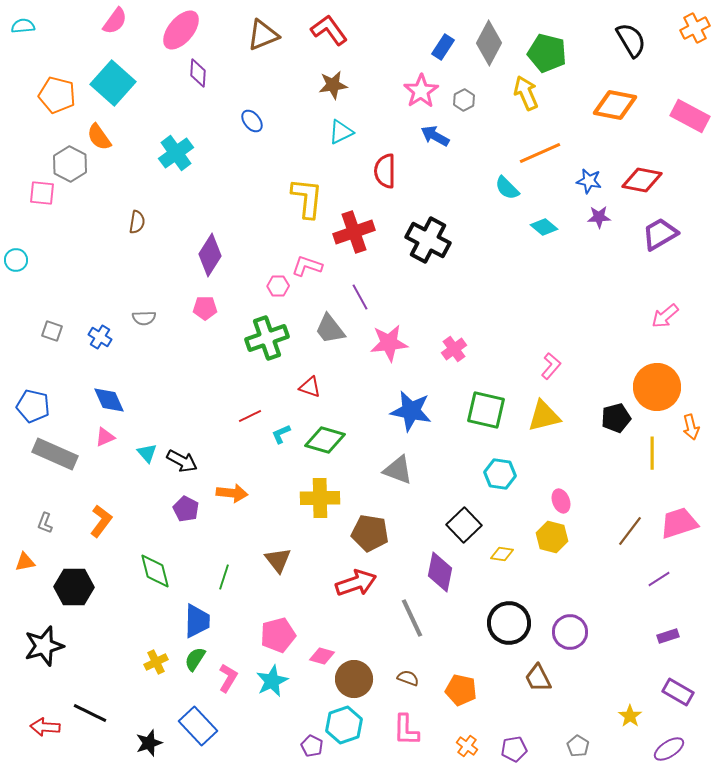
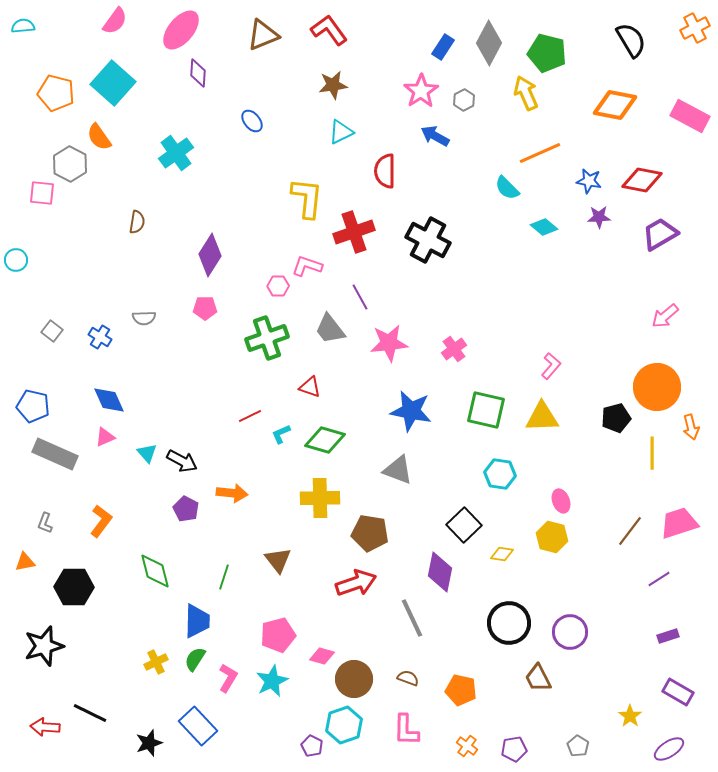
orange pentagon at (57, 95): moved 1 px left, 2 px up
gray square at (52, 331): rotated 20 degrees clockwise
yellow triangle at (544, 416): moved 2 px left, 1 px down; rotated 12 degrees clockwise
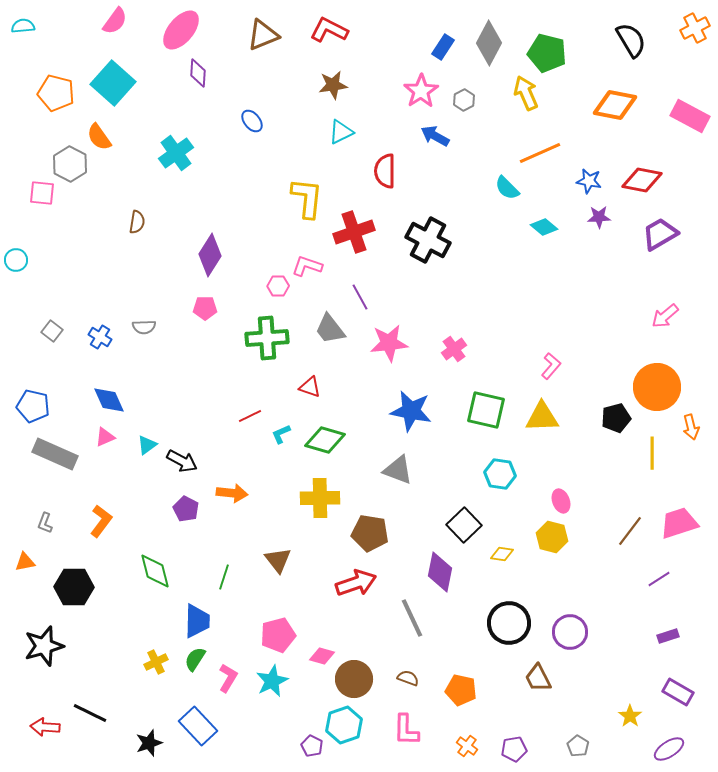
red L-shape at (329, 30): rotated 27 degrees counterclockwise
gray semicircle at (144, 318): moved 9 px down
green cross at (267, 338): rotated 15 degrees clockwise
cyan triangle at (147, 453): moved 8 px up; rotated 35 degrees clockwise
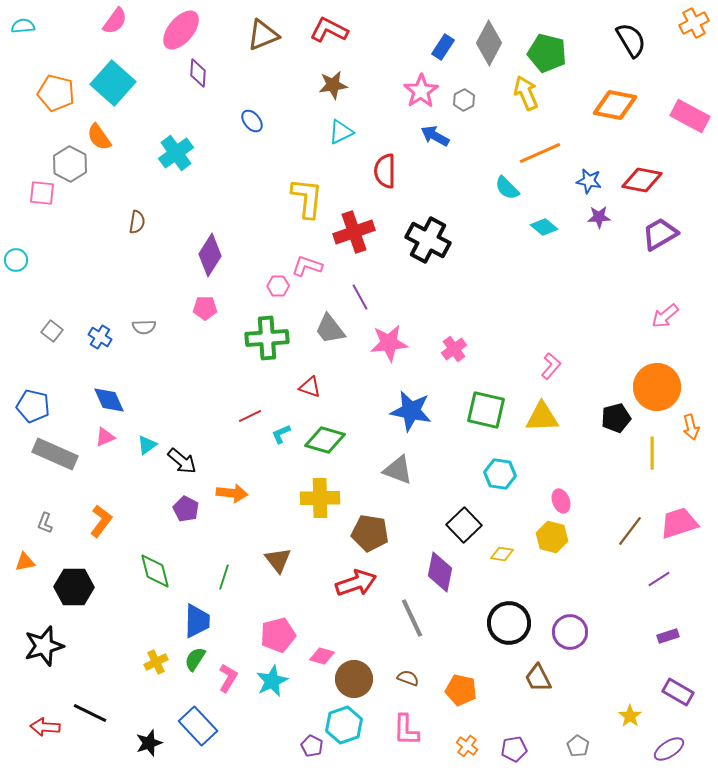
orange cross at (695, 28): moved 1 px left, 5 px up
black arrow at (182, 461): rotated 12 degrees clockwise
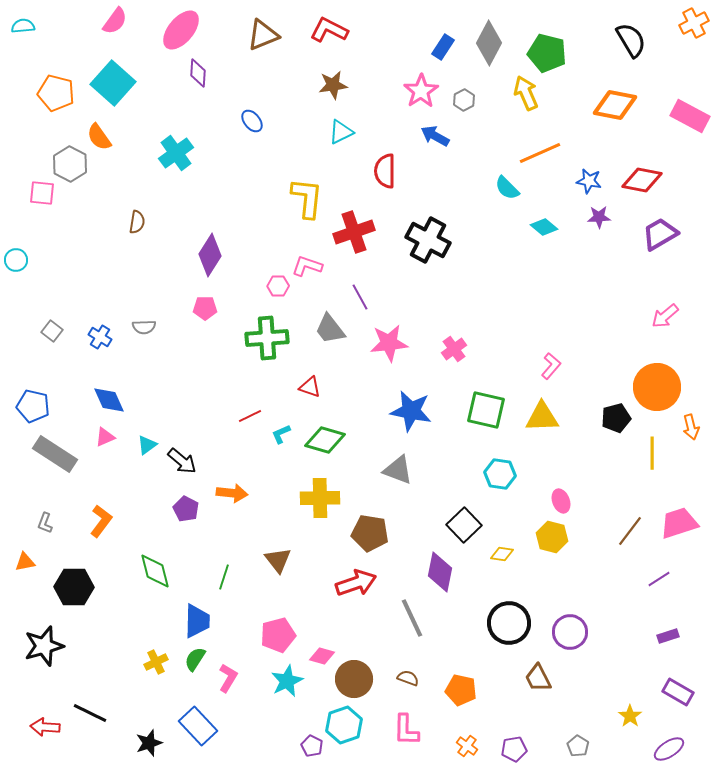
gray rectangle at (55, 454): rotated 9 degrees clockwise
cyan star at (272, 681): moved 15 px right
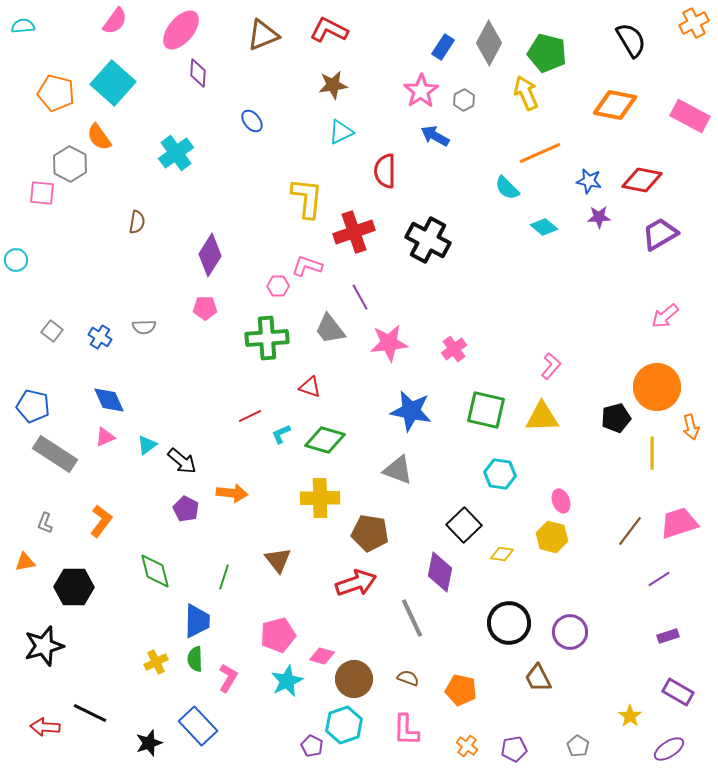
green semicircle at (195, 659): rotated 35 degrees counterclockwise
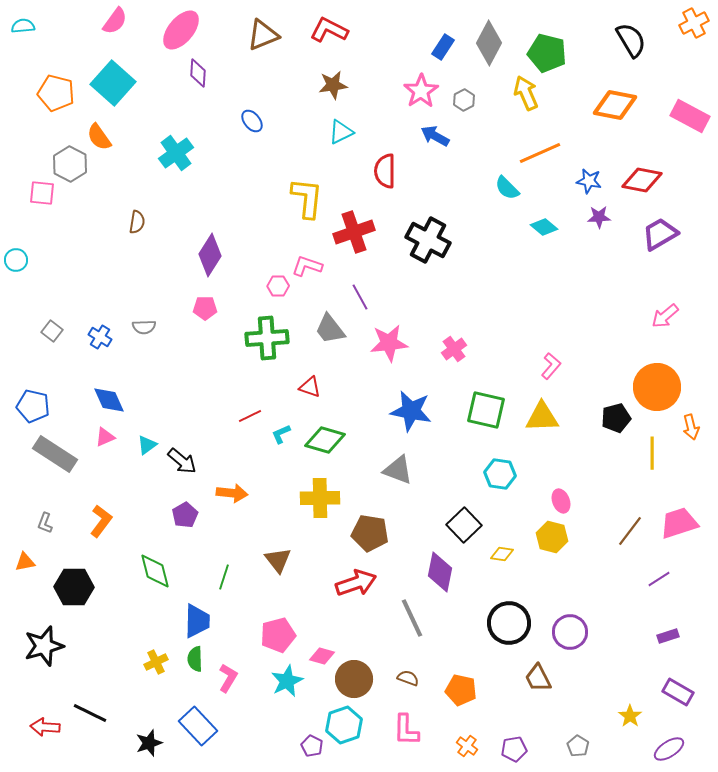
purple pentagon at (186, 509): moved 1 px left, 6 px down; rotated 15 degrees clockwise
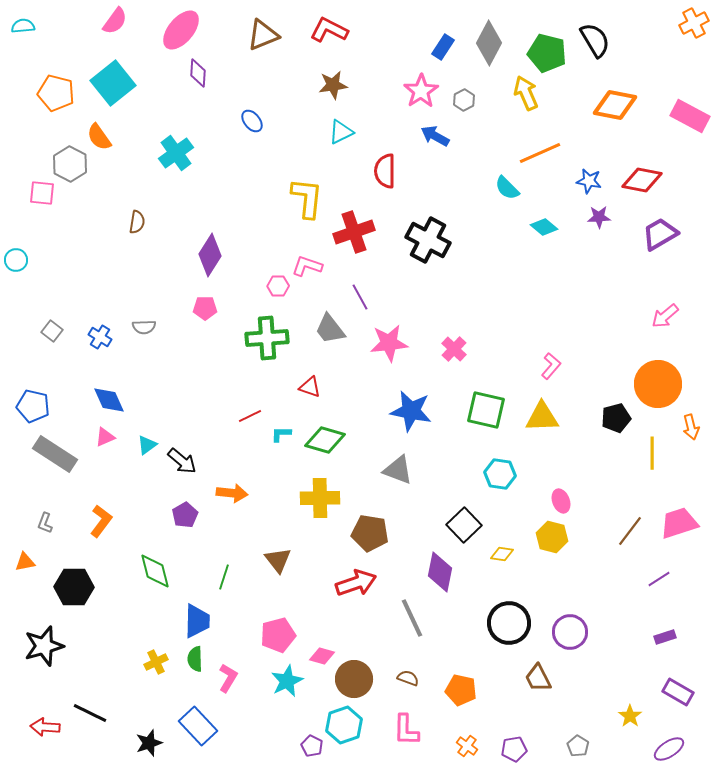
black semicircle at (631, 40): moved 36 px left
cyan square at (113, 83): rotated 9 degrees clockwise
pink cross at (454, 349): rotated 10 degrees counterclockwise
orange circle at (657, 387): moved 1 px right, 3 px up
cyan L-shape at (281, 434): rotated 25 degrees clockwise
purple rectangle at (668, 636): moved 3 px left, 1 px down
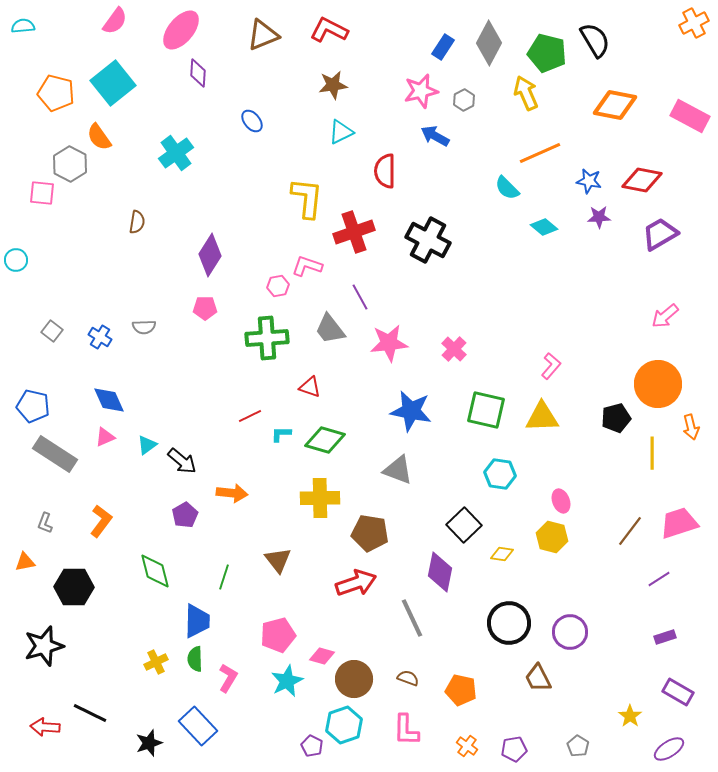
pink star at (421, 91): rotated 20 degrees clockwise
pink hexagon at (278, 286): rotated 10 degrees counterclockwise
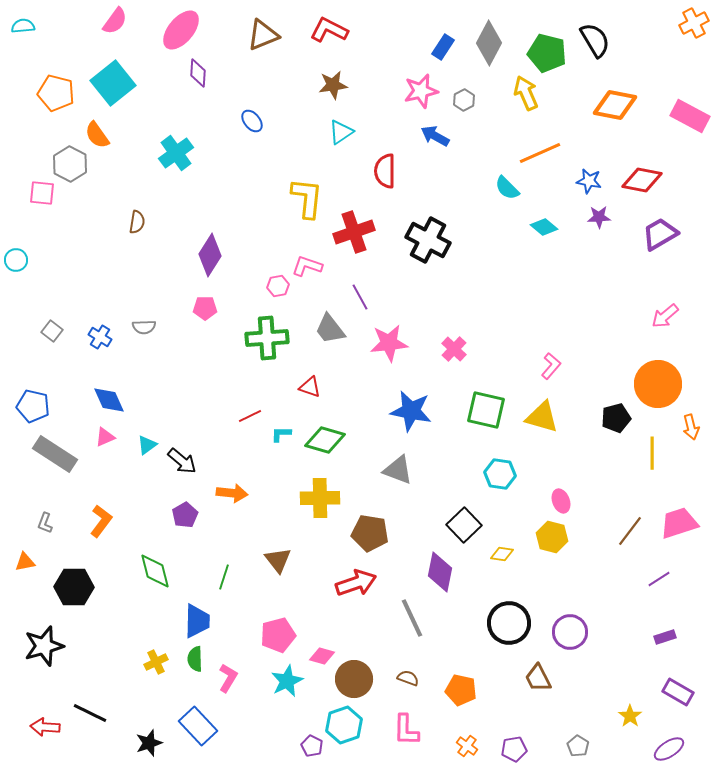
cyan triangle at (341, 132): rotated 8 degrees counterclockwise
orange semicircle at (99, 137): moved 2 px left, 2 px up
yellow triangle at (542, 417): rotated 18 degrees clockwise
